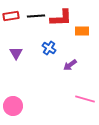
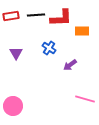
black line: moved 1 px up
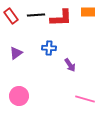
red rectangle: rotated 63 degrees clockwise
orange rectangle: moved 6 px right, 19 px up
blue cross: rotated 32 degrees counterclockwise
purple triangle: rotated 24 degrees clockwise
purple arrow: rotated 88 degrees counterclockwise
pink circle: moved 6 px right, 10 px up
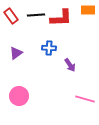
orange rectangle: moved 2 px up
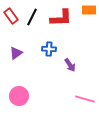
orange rectangle: moved 1 px right
black line: moved 4 px left, 2 px down; rotated 60 degrees counterclockwise
blue cross: moved 1 px down
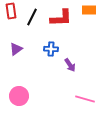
red rectangle: moved 5 px up; rotated 28 degrees clockwise
blue cross: moved 2 px right
purple triangle: moved 4 px up
